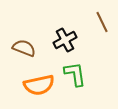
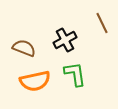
brown line: moved 1 px down
orange semicircle: moved 4 px left, 4 px up
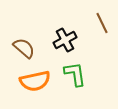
brown semicircle: rotated 20 degrees clockwise
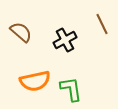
brown line: moved 1 px down
brown semicircle: moved 3 px left, 16 px up
green L-shape: moved 4 px left, 15 px down
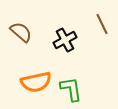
orange semicircle: moved 1 px right, 1 px down
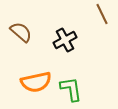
brown line: moved 10 px up
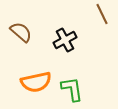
green L-shape: moved 1 px right
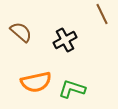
green L-shape: rotated 64 degrees counterclockwise
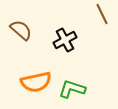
brown semicircle: moved 2 px up
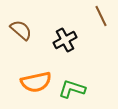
brown line: moved 1 px left, 2 px down
